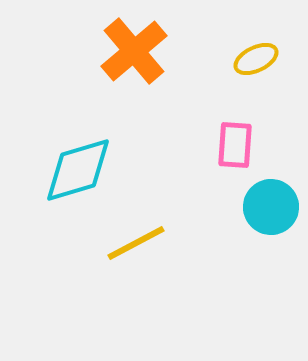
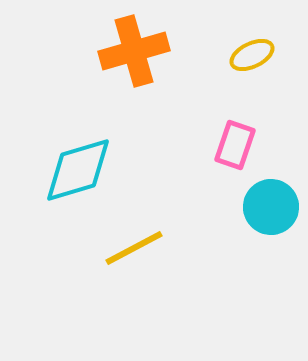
orange cross: rotated 24 degrees clockwise
yellow ellipse: moved 4 px left, 4 px up
pink rectangle: rotated 15 degrees clockwise
yellow line: moved 2 px left, 5 px down
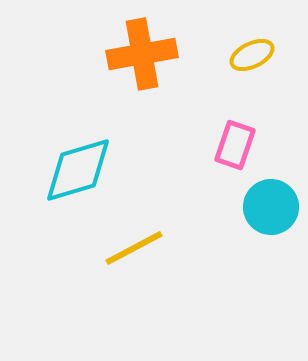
orange cross: moved 8 px right, 3 px down; rotated 6 degrees clockwise
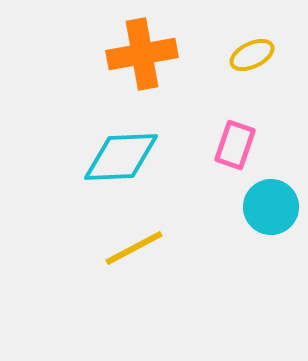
cyan diamond: moved 43 px right, 13 px up; rotated 14 degrees clockwise
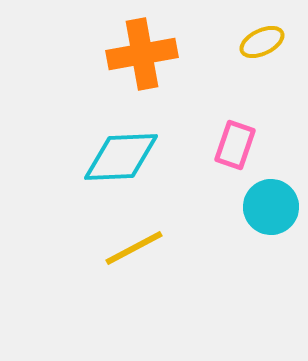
yellow ellipse: moved 10 px right, 13 px up
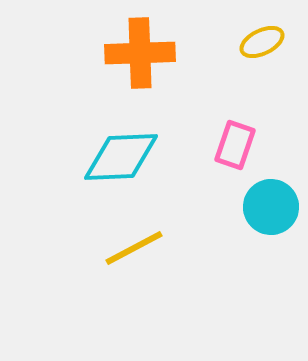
orange cross: moved 2 px left, 1 px up; rotated 8 degrees clockwise
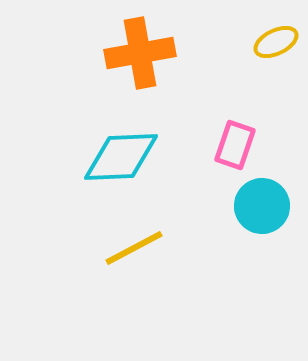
yellow ellipse: moved 14 px right
orange cross: rotated 8 degrees counterclockwise
cyan circle: moved 9 px left, 1 px up
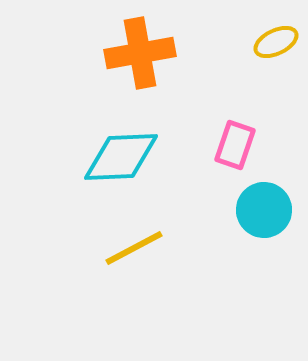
cyan circle: moved 2 px right, 4 px down
